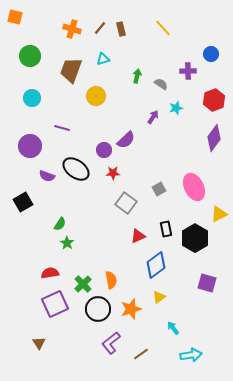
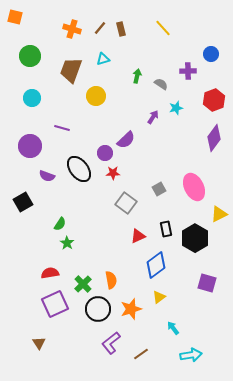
purple circle at (104, 150): moved 1 px right, 3 px down
black ellipse at (76, 169): moved 3 px right; rotated 16 degrees clockwise
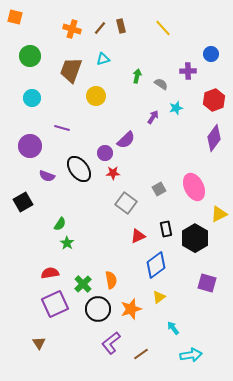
brown rectangle at (121, 29): moved 3 px up
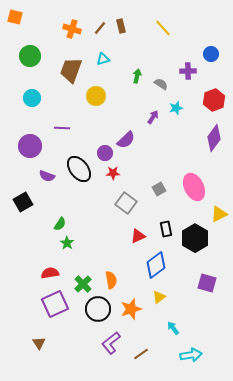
purple line at (62, 128): rotated 14 degrees counterclockwise
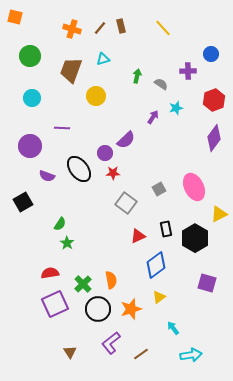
brown triangle at (39, 343): moved 31 px right, 9 px down
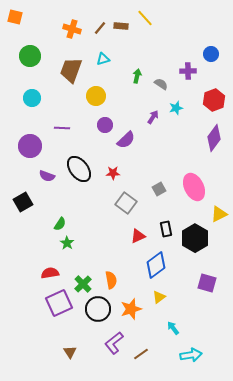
brown rectangle at (121, 26): rotated 72 degrees counterclockwise
yellow line at (163, 28): moved 18 px left, 10 px up
purple circle at (105, 153): moved 28 px up
purple square at (55, 304): moved 4 px right, 1 px up
purple L-shape at (111, 343): moved 3 px right
